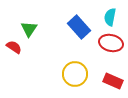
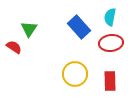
red ellipse: rotated 20 degrees counterclockwise
red rectangle: moved 3 px left; rotated 66 degrees clockwise
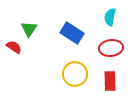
blue rectangle: moved 7 px left, 6 px down; rotated 15 degrees counterclockwise
red ellipse: moved 5 px down
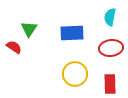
blue rectangle: rotated 35 degrees counterclockwise
red rectangle: moved 3 px down
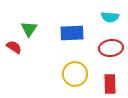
cyan semicircle: rotated 96 degrees counterclockwise
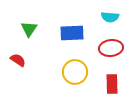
red semicircle: moved 4 px right, 13 px down
yellow circle: moved 2 px up
red rectangle: moved 2 px right
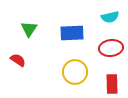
cyan semicircle: rotated 18 degrees counterclockwise
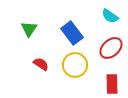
cyan semicircle: moved 1 px up; rotated 48 degrees clockwise
blue rectangle: rotated 55 degrees clockwise
red ellipse: rotated 35 degrees counterclockwise
red semicircle: moved 23 px right, 4 px down
yellow circle: moved 7 px up
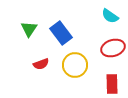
blue rectangle: moved 11 px left
red ellipse: moved 2 px right; rotated 25 degrees clockwise
red semicircle: rotated 126 degrees clockwise
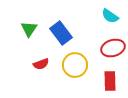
red rectangle: moved 2 px left, 3 px up
